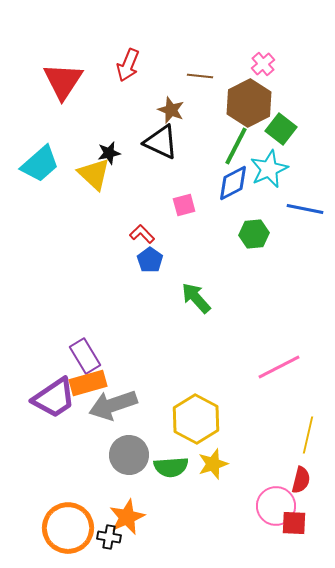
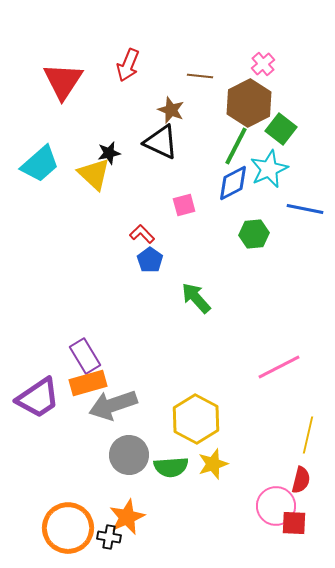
purple trapezoid: moved 16 px left
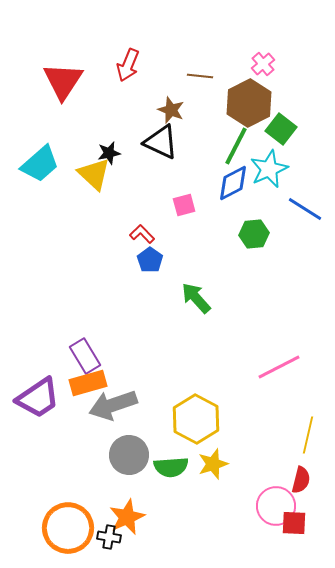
blue line: rotated 21 degrees clockwise
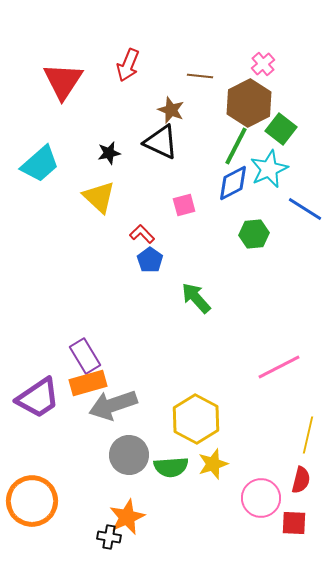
yellow triangle: moved 5 px right, 23 px down
pink circle: moved 15 px left, 8 px up
orange circle: moved 36 px left, 27 px up
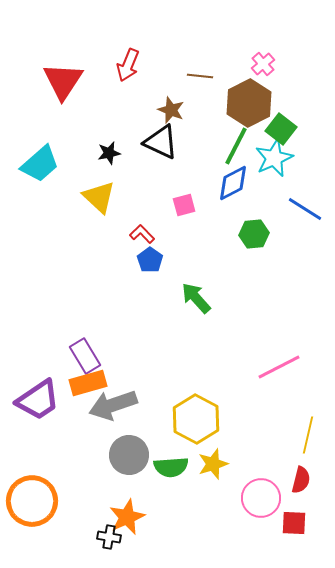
cyan star: moved 5 px right, 11 px up
purple trapezoid: moved 2 px down
